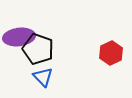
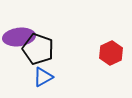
blue triangle: rotated 45 degrees clockwise
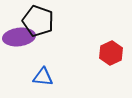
black pentagon: moved 28 px up
blue triangle: rotated 35 degrees clockwise
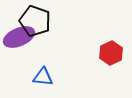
black pentagon: moved 3 px left
purple ellipse: rotated 16 degrees counterclockwise
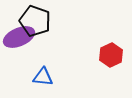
red hexagon: moved 2 px down
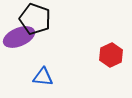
black pentagon: moved 2 px up
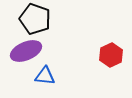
purple ellipse: moved 7 px right, 14 px down
blue triangle: moved 2 px right, 1 px up
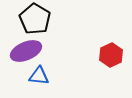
black pentagon: rotated 12 degrees clockwise
blue triangle: moved 6 px left
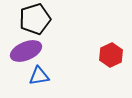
black pentagon: rotated 24 degrees clockwise
blue triangle: rotated 15 degrees counterclockwise
